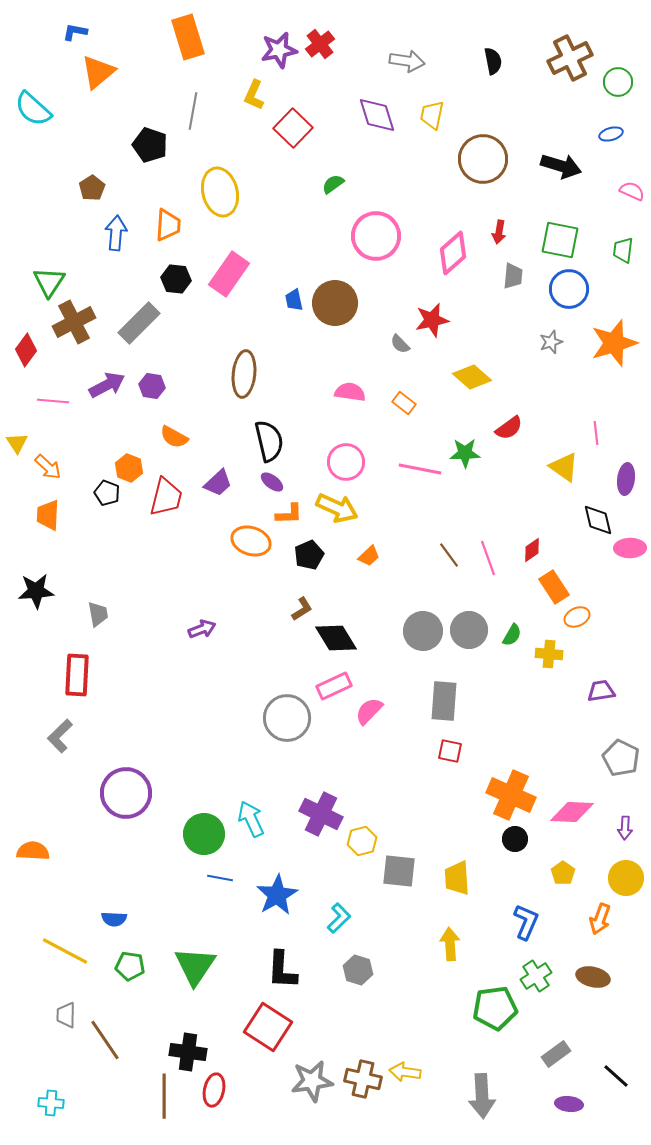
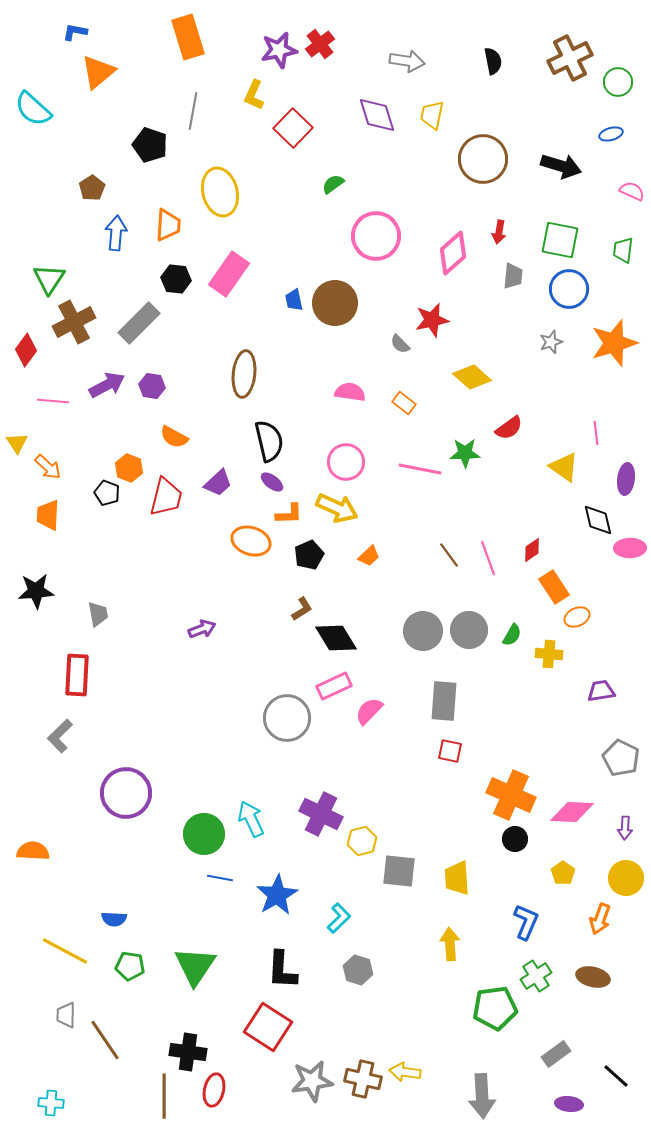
green triangle at (49, 282): moved 3 px up
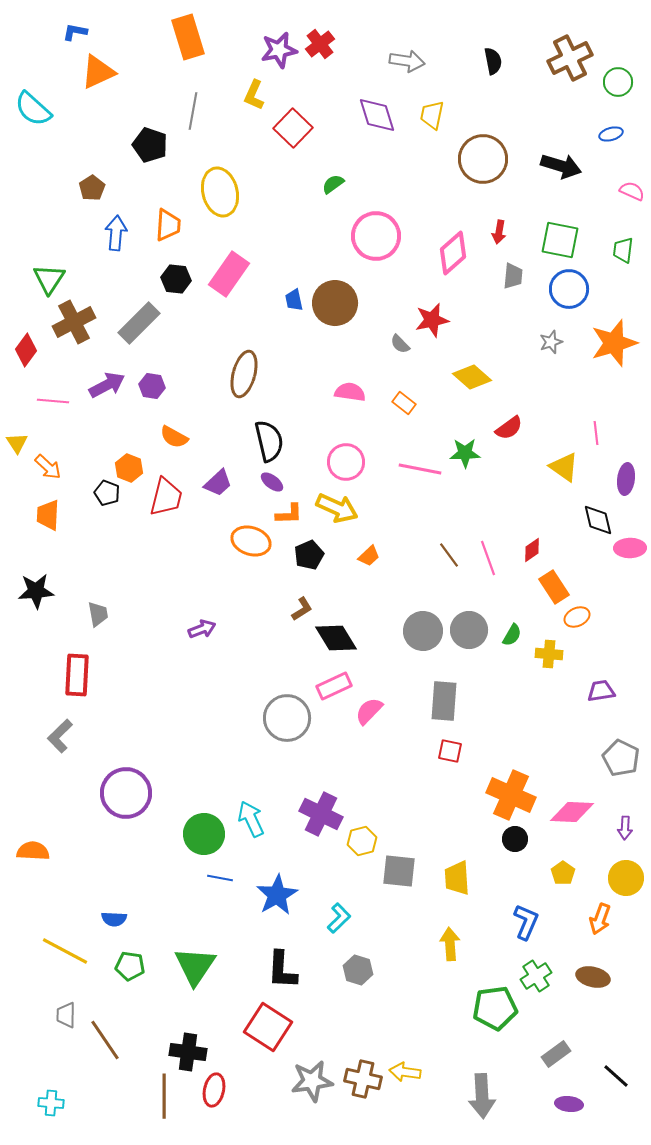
orange triangle at (98, 72): rotated 15 degrees clockwise
brown ellipse at (244, 374): rotated 9 degrees clockwise
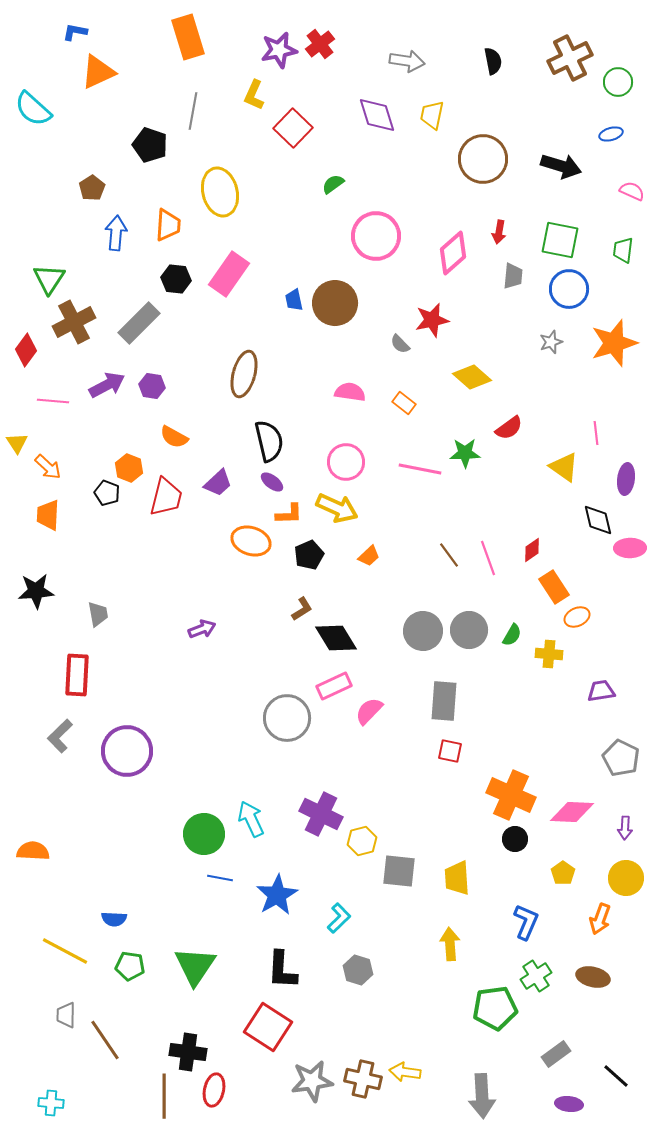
purple circle at (126, 793): moved 1 px right, 42 px up
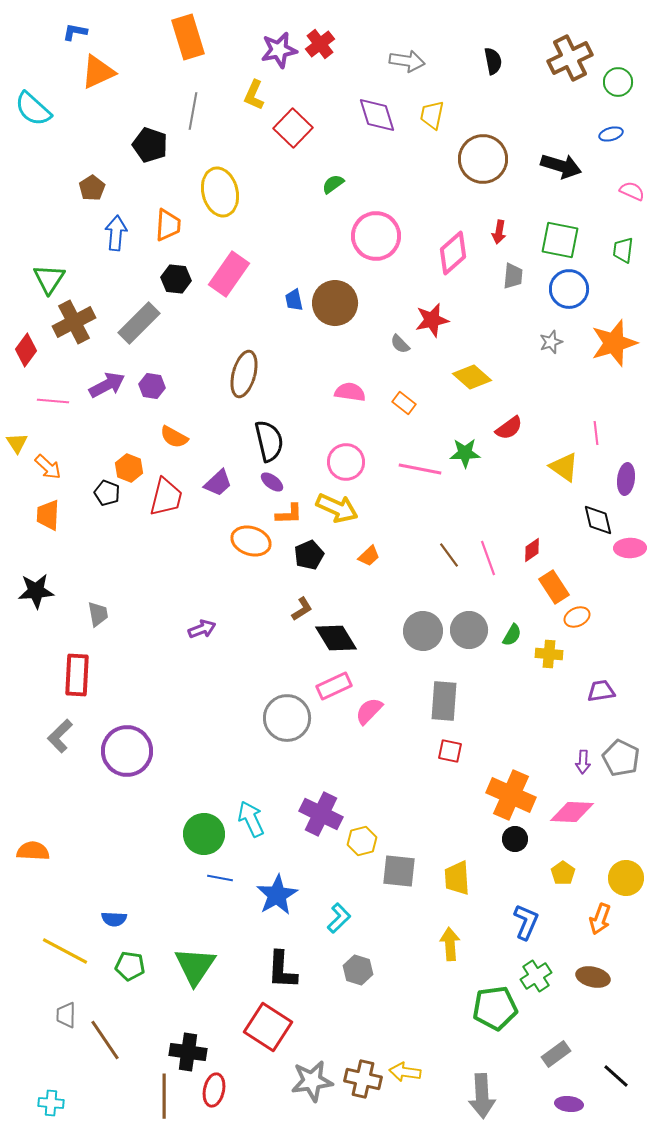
purple arrow at (625, 828): moved 42 px left, 66 px up
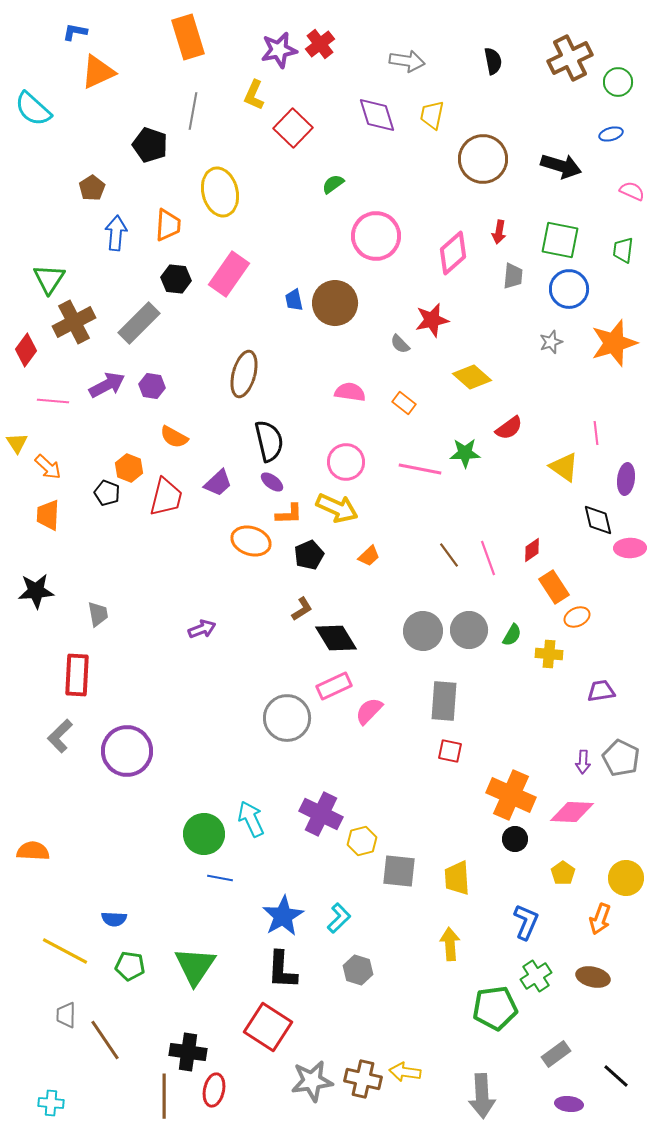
blue star at (277, 895): moved 6 px right, 21 px down
